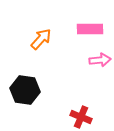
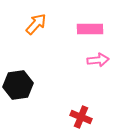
orange arrow: moved 5 px left, 15 px up
pink arrow: moved 2 px left
black hexagon: moved 7 px left, 5 px up; rotated 16 degrees counterclockwise
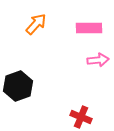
pink rectangle: moved 1 px left, 1 px up
black hexagon: moved 1 px down; rotated 12 degrees counterclockwise
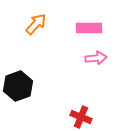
pink arrow: moved 2 px left, 2 px up
